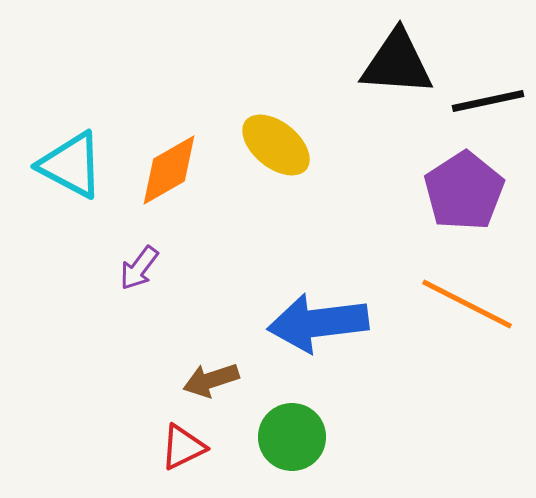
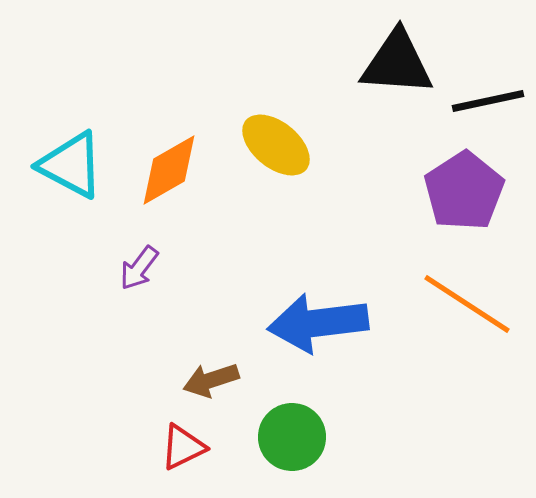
orange line: rotated 6 degrees clockwise
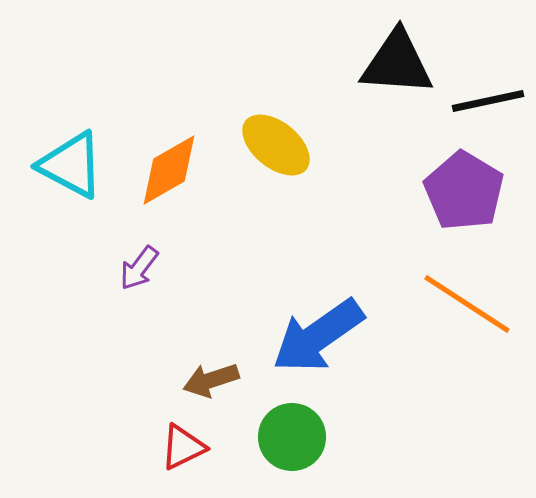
purple pentagon: rotated 8 degrees counterclockwise
blue arrow: moved 13 px down; rotated 28 degrees counterclockwise
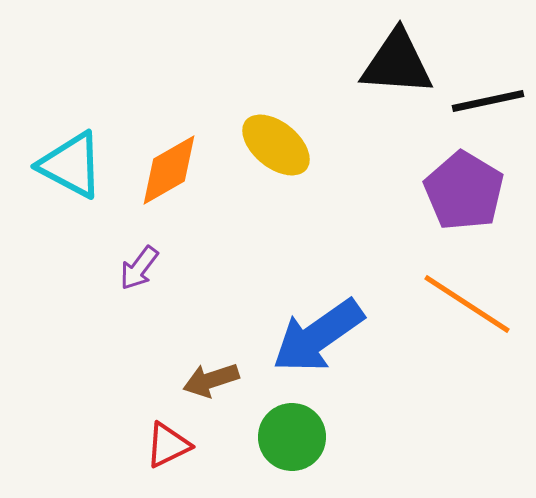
red triangle: moved 15 px left, 2 px up
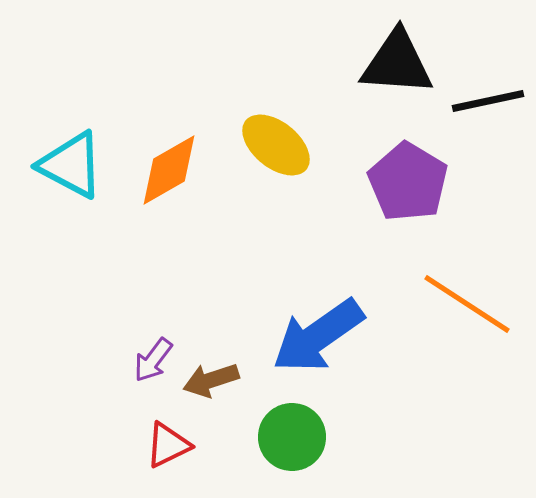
purple pentagon: moved 56 px left, 9 px up
purple arrow: moved 14 px right, 92 px down
